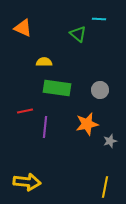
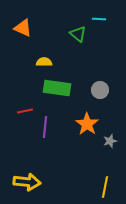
orange star: rotated 25 degrees counterclockwise
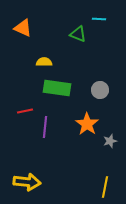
green triangle: rotated 18 degrees counterclockwise
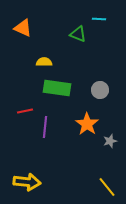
yellow line: moved 2 px right; rotated 50 degrees counterclockwise
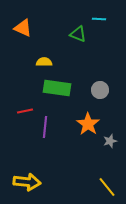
orange star: moved 1 px right
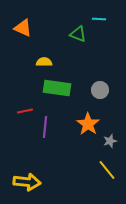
yellow line: moved 17 px up
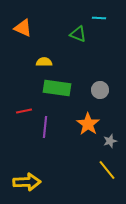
cyan line: moved 1 px up
red line: moved 1 px left
yellow arrow: rotated 8 degrees counterclockwise
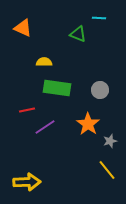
red line: moved 3 px right, 1 px up
purple line: rotated 50 degrees clockwise
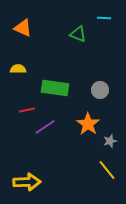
cyan line: moved 5 px right
yellow semicircle: moved 26 px left, 7 px down
green rectangle: moved 2 px left
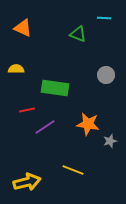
yellow semicircle: moved 2 px left
gray circle: moved 6 px right, 15 px up
orange star: rotated 25 degrees counterclockwise
yellow line: moved 34 px left; rotated 30 degrees counterclockwise
yellow arrow: rotated 12 degrees counterclockwise
